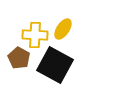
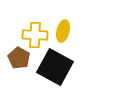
yellow ellipse: moved 2 px down; rotated 20 degrees counterclockwise
black square: moved 2 px down
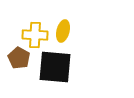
black square: rotated 24 degrees counterclockwise
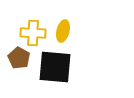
yellow cross: moved 2 px left, 2 px up
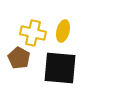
yellow cross: rotated 10 degrees clockwise
black square: moved 5 px right, 1 px down
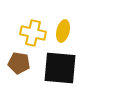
brown pentagon: moved 5 px down; rotated 20 degrees counterclockwise
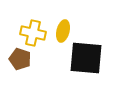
brown pentagon: moved 1 px right, 4 px up; rotated 10 degrees clockwise
black square: moved 26 px right, 10 px up
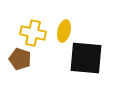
yellow ellipse: moved 1 px right
